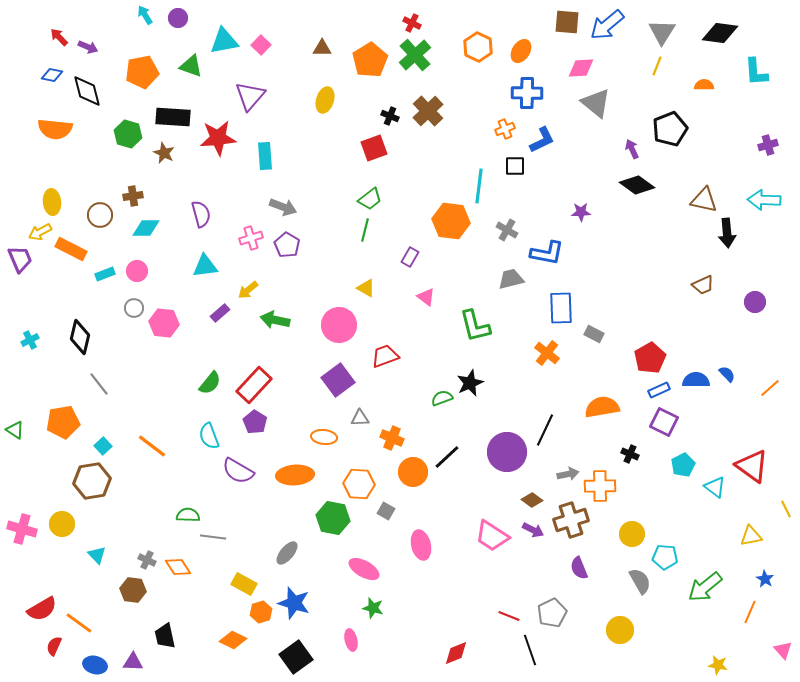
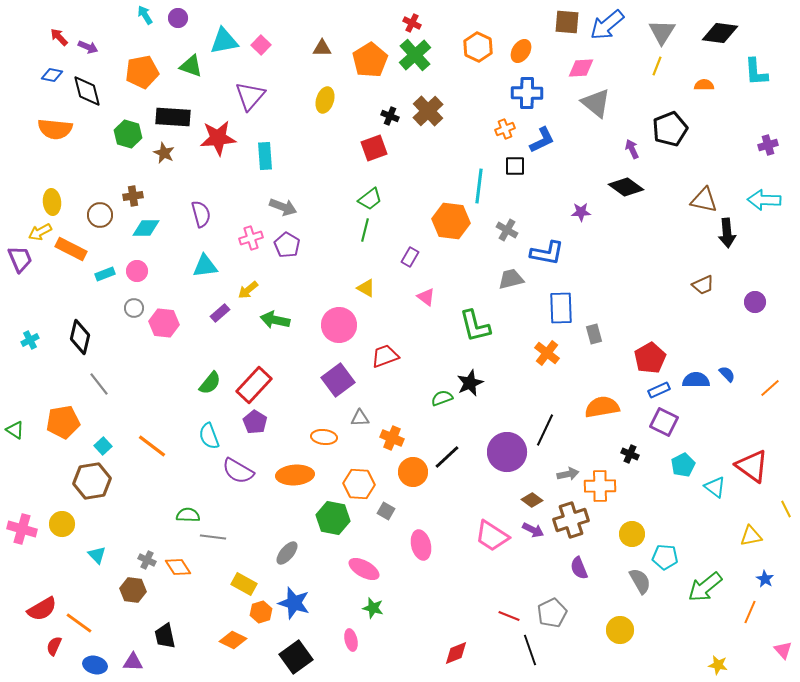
black diamond at (637, 185): moved 11 px left, 2 px down
gray rectangle at (594, 334): rotated 48 degrees clockwise
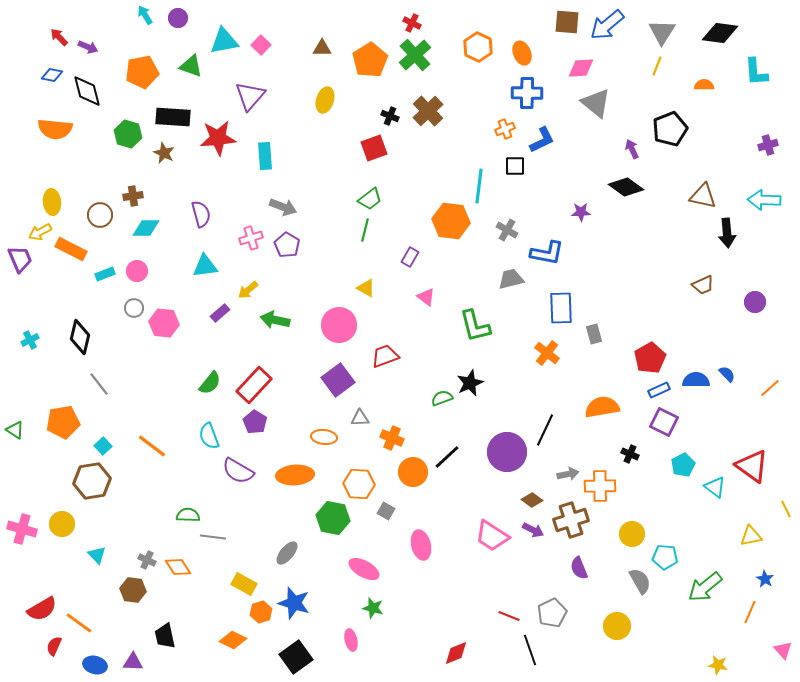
orange ellipse at (521, 51): moved 1 px right, 2 px down; rotated 55 degrees counterclockwise
brown triangle at (704, 200): moved 1 px left, 4 px up
yellow circle at (620, 630): moved 3 px left, 4 px up
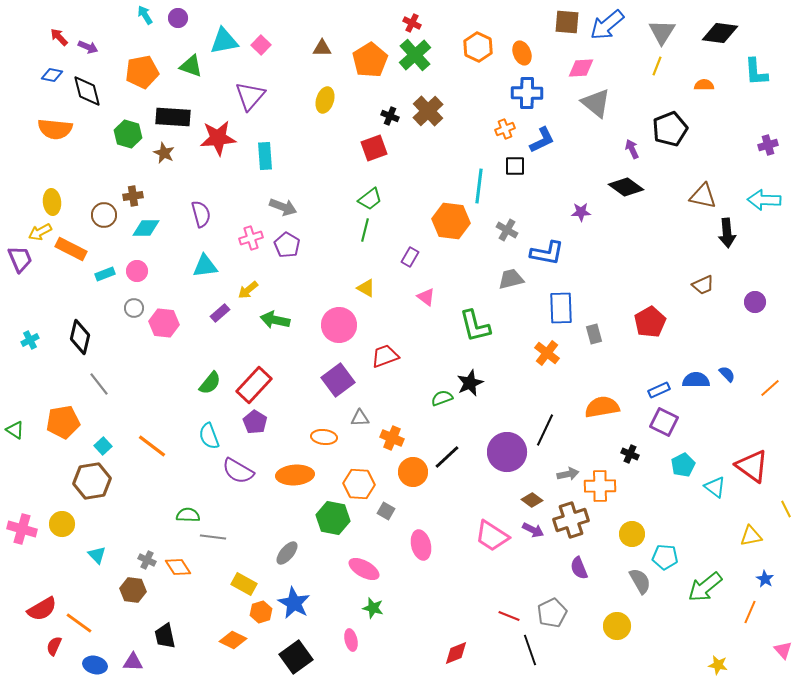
brown circle at (100, 215): moved 4 px right
red pentagon at (650, 358): moved 36 px up
blue star at (294, 603): rotated 12 degrees clockwise
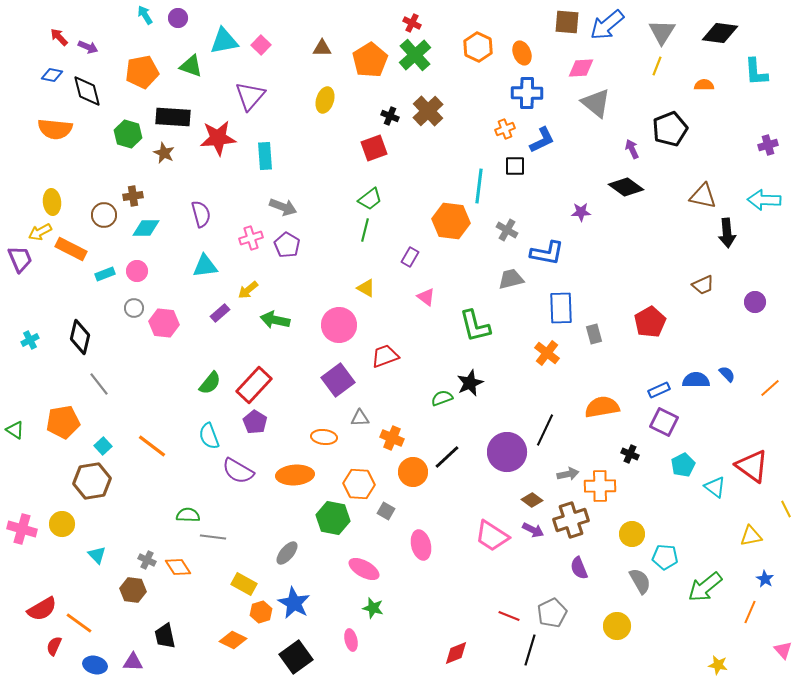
black line at (530, 650): rotated 36 degrees clockwise
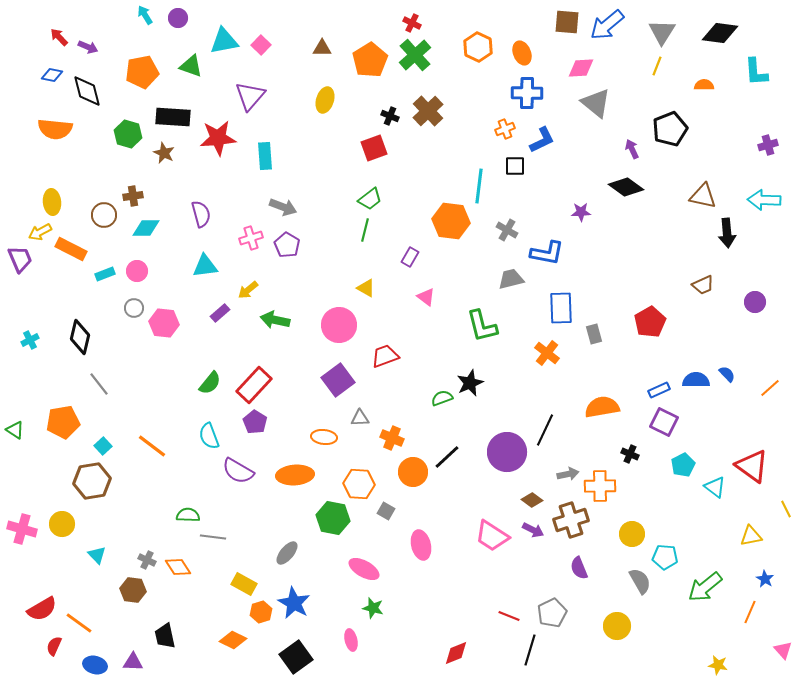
green L-shape at (475, 326): moved 7 px right
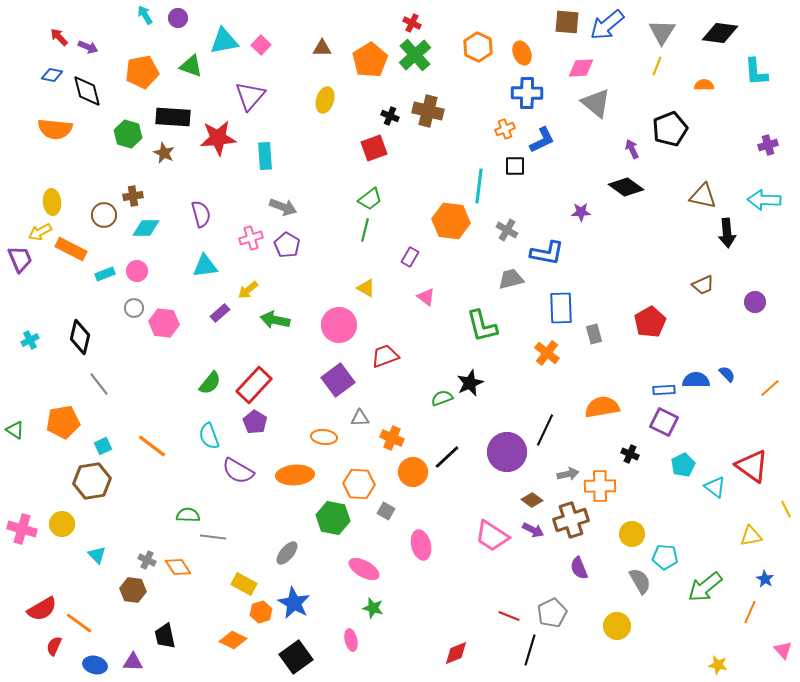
brown cross at (428, 111): rotated 32 degrees counterclockwise
blue rectangle at (659, 390): moved 5 px right; rotated 20 degrees clockwise
cyan square at (103, 446): rotated 18 degrees clockwise
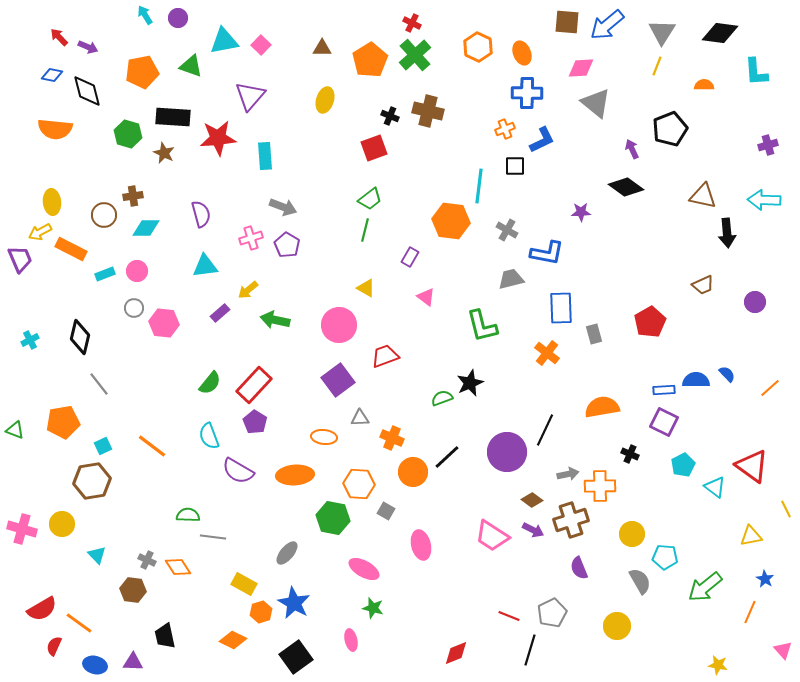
green triangle at (15, 430): rotated 12 degrees counterclockwise
